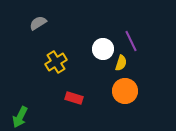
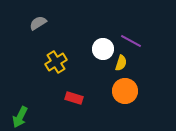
purple line: rotated 35 degrees counterclockwise
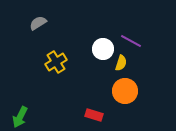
red rectangle: moved 20 px right, 17 px down
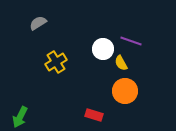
purple line: rotated 10 degrees counterclockwise
yellow semicircle: rotated 133 degrees clockwise
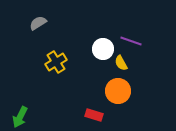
orange circle: moved 7 px left
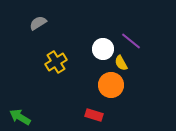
purple line: rotated 20 degrees clockwise
orange circle: moved 7 px left, 6 px up
green arrow: rotated 95 degrees clockwise
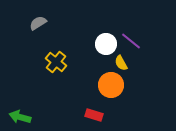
white circle: moved 3 px right, 5 px up
yellow cross: rotated 20 degrees counterclockwise
green arrow: rotated 15 degrees counterclockwise
